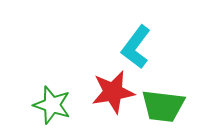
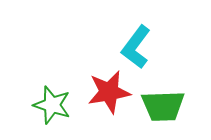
red star: moved 4 px left
green trapezoid: rotated 9 degrees counterclockwise
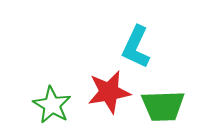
cyan L-shape: rotated 12 degrees counterclockwise
green star: rotated 12 degrees clockwise
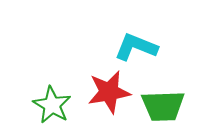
cyan L-shape: rotated 87 degrees clockwise
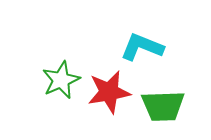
cyan L-shape: moved 6 px right
green star: moved 9 px right, 25 px up; rotated 18 degrees clockwise
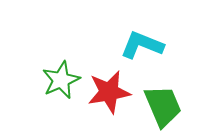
cyan L-shape: moved 2 px up
green trapezoid: rotated 111 degrees counterclockwise
